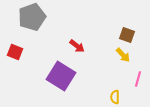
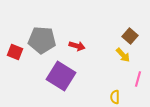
gray pentagon: moved 10 px right, 23 px down; rotated 24 degrees clockwise
brown square: moved 3 px right, 1 px down; rotated 21 degrees clockwise
red arrow: rotated 21 degrees counterclockwise
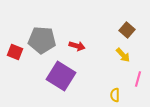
brown square: moved 3 px left, 6 px up
yellow semicircle: moved 2 px up
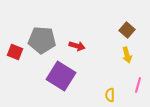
yellow arrow: moved 4 px right; rotated 28 degrees clockwise
pink line: moved 6 px down
yellow semicircle: moved 5 px left
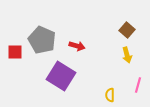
gray pentagon: rotated 20 degrees clockwise
red square: rotated 21 degrees counterclockwise
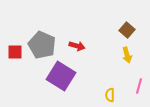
gray pentagon: moved 5 px down
pink line: moved 1 px right, 1 px down
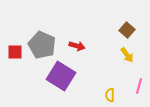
yellow arrow: rotated 21 degrees counterclockwise
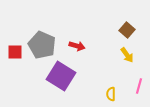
yellow semicircle: moved 1 px right, 1 px up
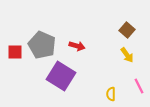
pink line: rotated 42 degrees counterclockwise
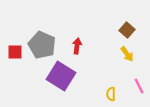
red arrow: rotated 98 degrees counterclockwise
yellow arrow: moved 1 px up
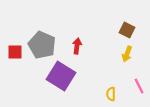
brown square: rotated 14 degrees counterclockwise
yellow arrow: rotated 56 degrees clockwise
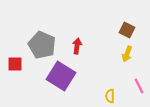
red square: moved 12 px down
yellow semicircle: moved 1 px left, 2 px down
